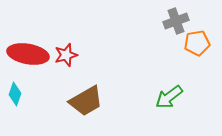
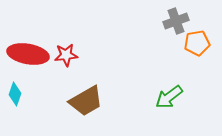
red star: rotated 10 degrees clockwise
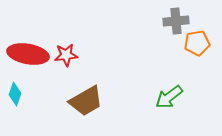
gray cross: rotated 15 degrees clockwise
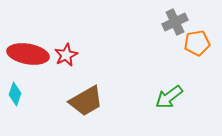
gray cross: moved 1 px left, 1 px down; rotated 20 degrees counterclockwise
red star: rotated 20 degrees counterclockwise
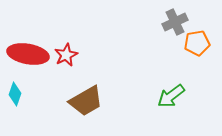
green arrow: moved 2 px right, 1 px up
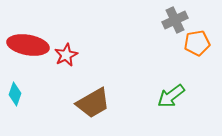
gray cross: moved 2 px up
red ellipse: moved 9 px up
brown trapezoid: moved 7 px right, 2 px down
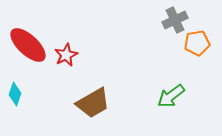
red ellipse: rotated 33 degrees clockwise
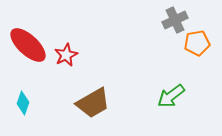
cyan diamond: moved 8 px right, 9 px down
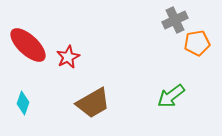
red star: moved 2 px right, 2 px down
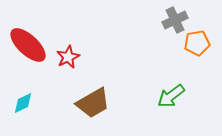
cyan diamond: rotated 45 degrees clockwise
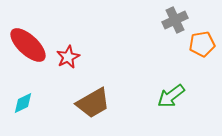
orange pentagon: moved 5 px right, 1 px down
